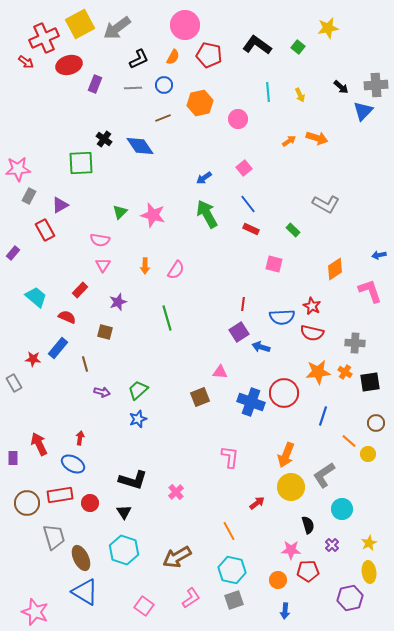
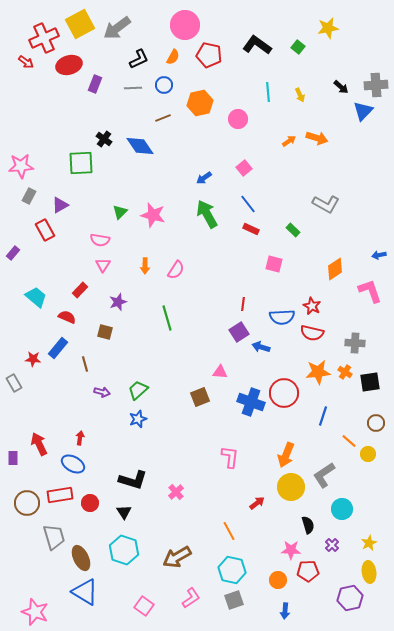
pink star at (18, 169): moved 3 px right, 3 px up
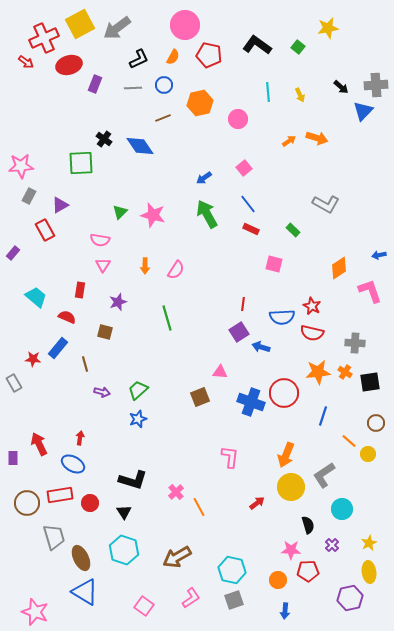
orange diamond at (335, 269): moved 4 px right, 1 px up
red rectangle at (80, 290): rotated 35 degrees counterclockwise
orange line at (229, 531): moved 30 px left, 24 px up
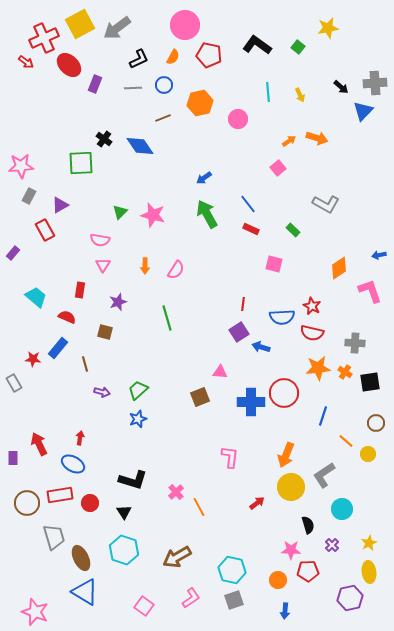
red ellipse at (69, 65): rotated 60 degrees clockwise
gray cross at (376, 85): moved 1 px left, 2 px up
pink square at (244, 168): moved 34 px right
orange star at (318, 372): moved 4 px up
blue cross at (251, 402): rotated 20 degrees counterclockwise
orange line at (349, 441): moved 3 px left
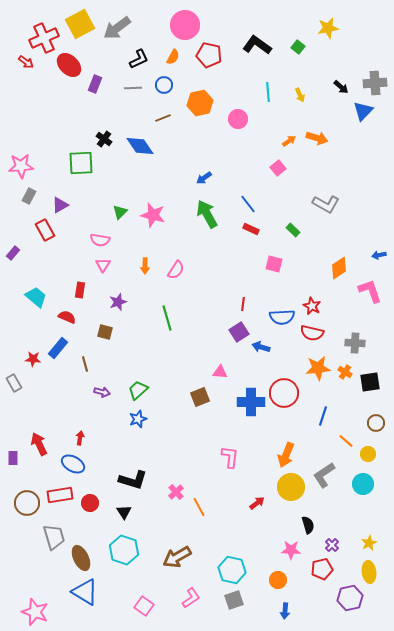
cyan circle at (342, 509): moved 21 px right, 25 px up
red pentagon at (308, 571): moved 14 px right, 2 px up; rotated 10 degrees counterclockwise
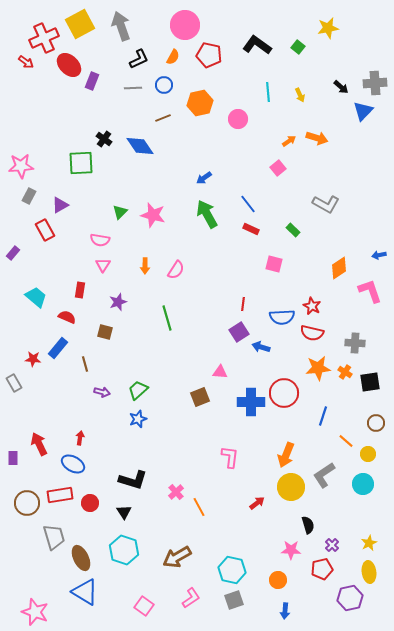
gray arrow at (117, 28): moved 4 px right, 2 px up; rotated 108 degrees clockwise
purple rectangle at (95, 84): moved 3 px left, 3 px up
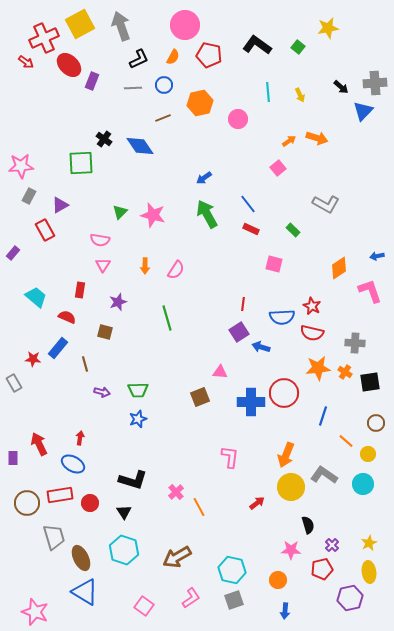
blue arrow at (379, 255): moved 2 px left, 1 px down
green trapezoid at (138, 390): rotated 140 degrees counterclockwise
gray L-shape at (324, 475): rotated 68 degrees clockwise
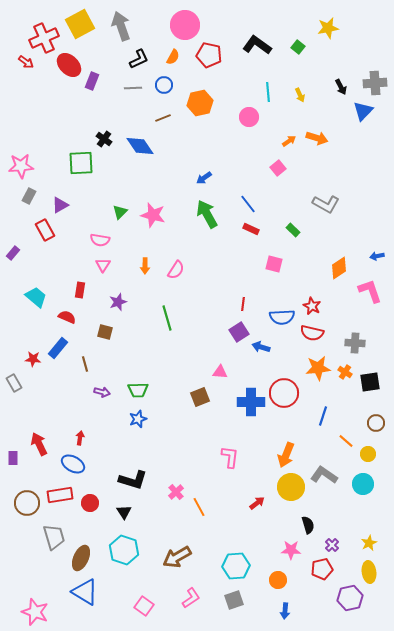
black arrow at (341, 87): rotated 21 degrees clockwise
pink circle at (238, 119): moved 11 px right, 2 px up
brown ellipse at (81, 558): rotated 50 degrees clockwise
cyan hexagon at (232, 570): moved 4 px right, 4 px up; rotated 16 degrees counterclockwise
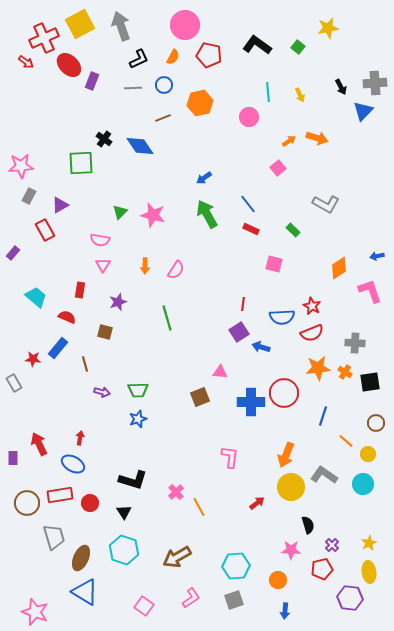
red semicircle at (312, 333): rotated 35 degrees counterclockwise
purple hexagon at (350, 598): rotated 20 degrees clockwise
